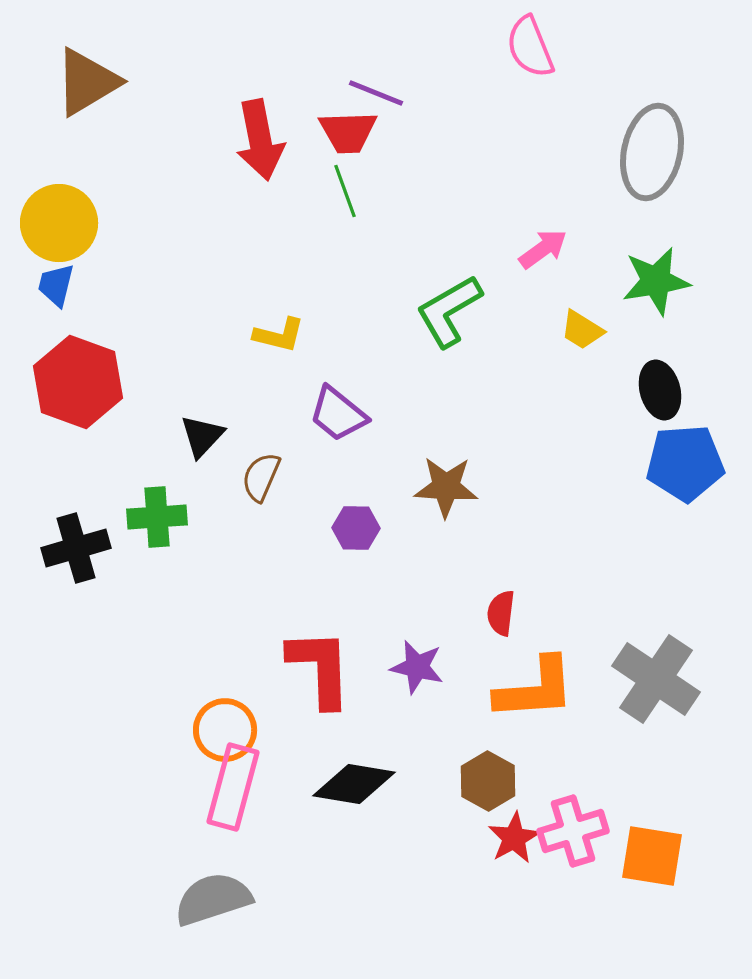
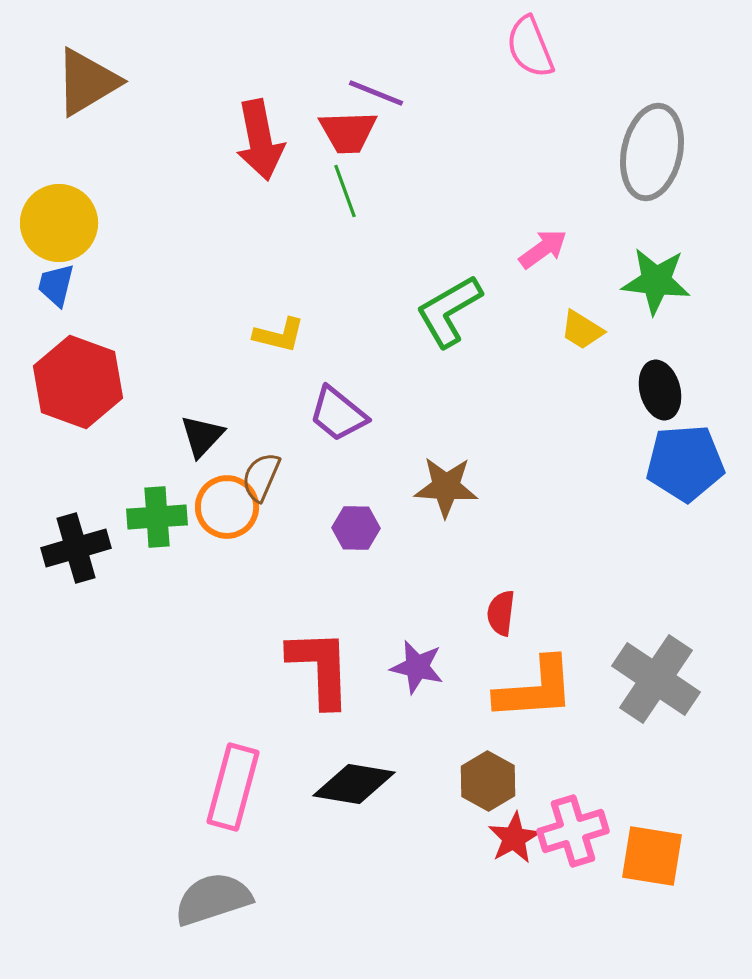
green star: rotated 16 degrees clockwise
orange circle: moved 2 px right, 223 px up
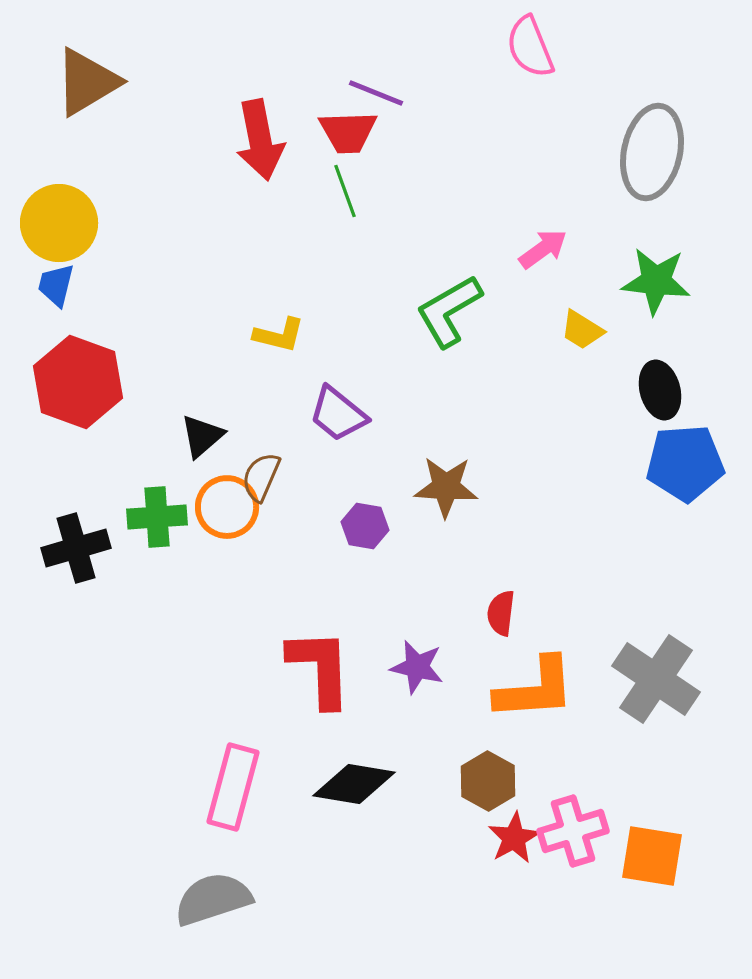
black triangle: rotated 6 degrees clockwise
purple hexagon: moved 9 px right, 2 px up; rotated 9 degrees clockwise
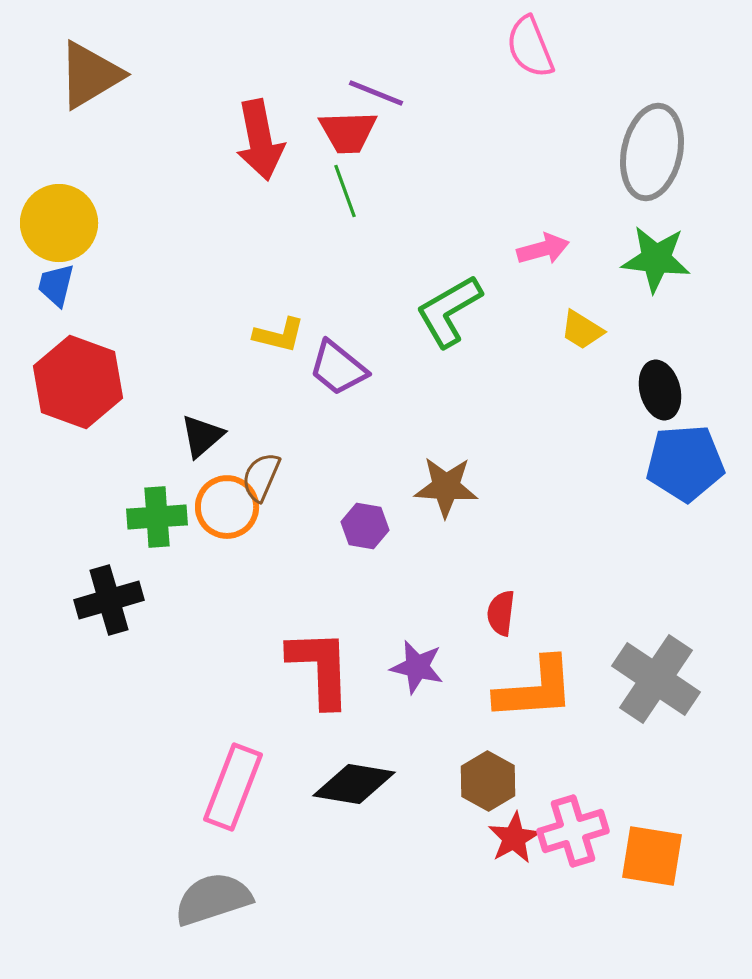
brown triangle: moved 3 px right, 7 px up
pink arrow: rotated 21 degrees clockwise
green star: moved 22 px up
purple trapezoid: moved 46 px up
black cross: moved 33 px right, 52 px down
pink rectangle: rotated 6 degrees clockwise
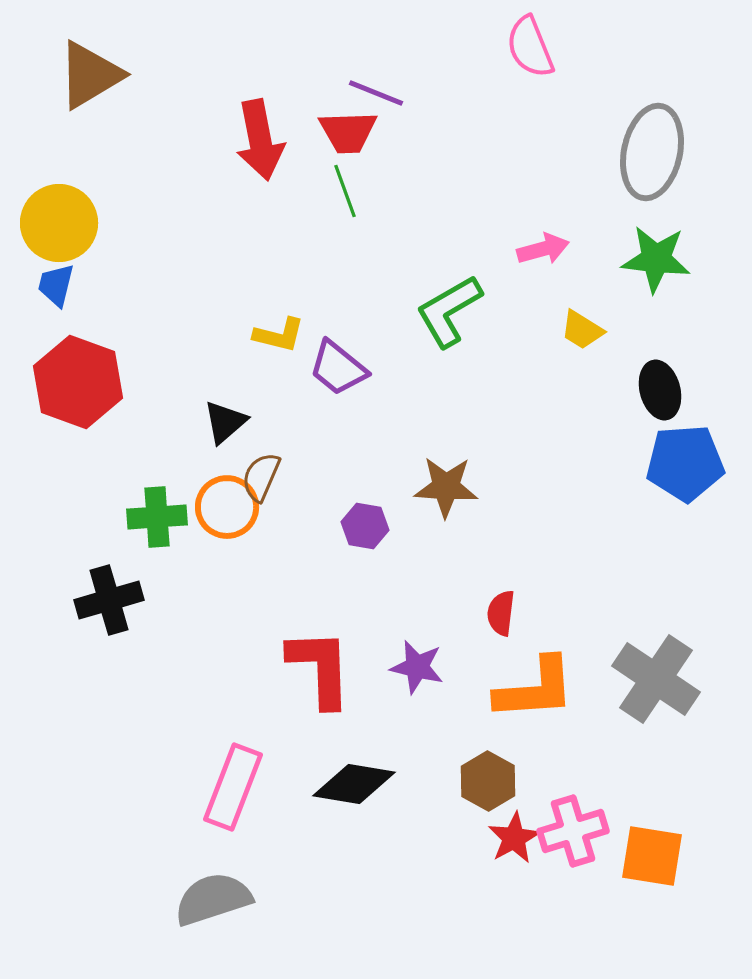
black triangle: moved 23 px right, 14 px up
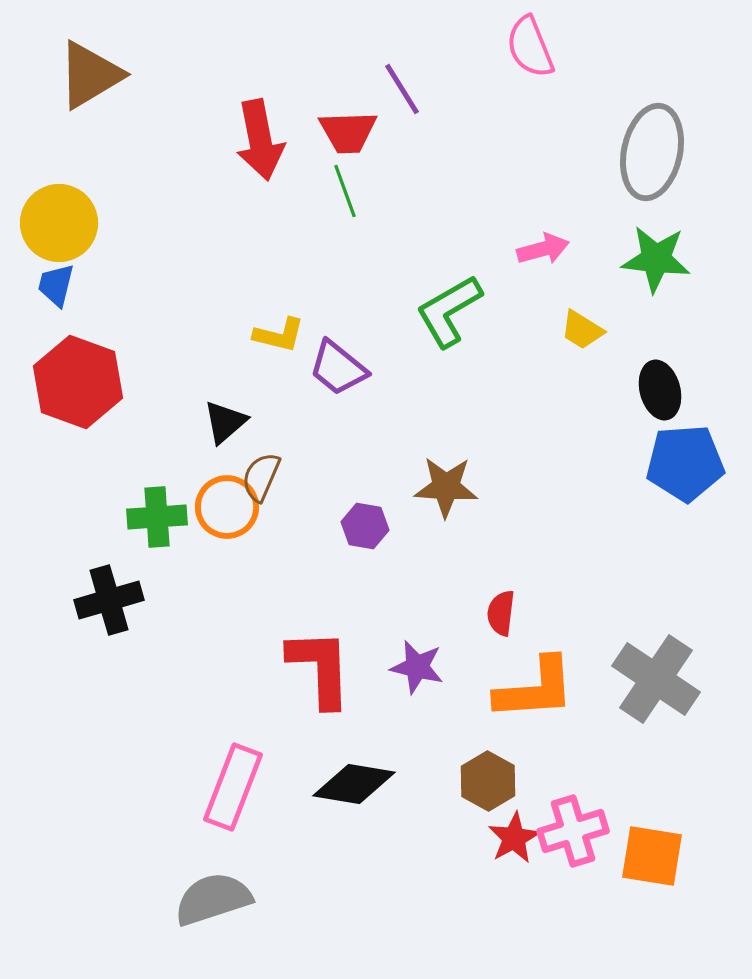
purple line: moved 26 px right, 4 px up; rotated 36 degrees clockwise
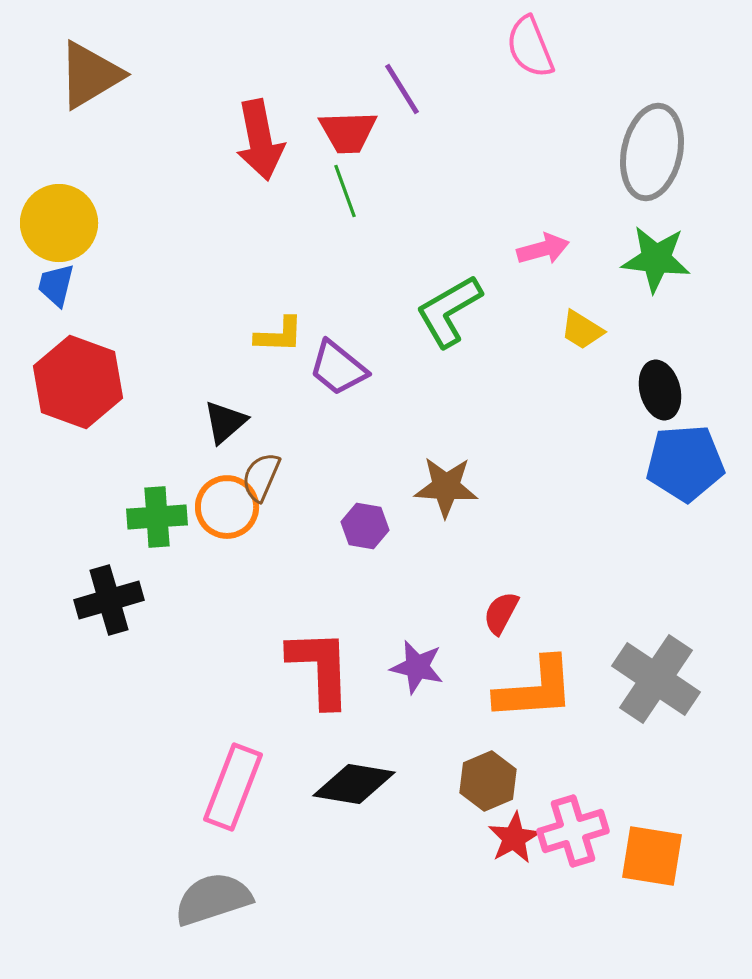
yellow L-shape: rotated 12 degrees counterclockwise
red semicircle: rotated 21 degrees clockwise
brown hexagon: rotated 8 degrees clockwise
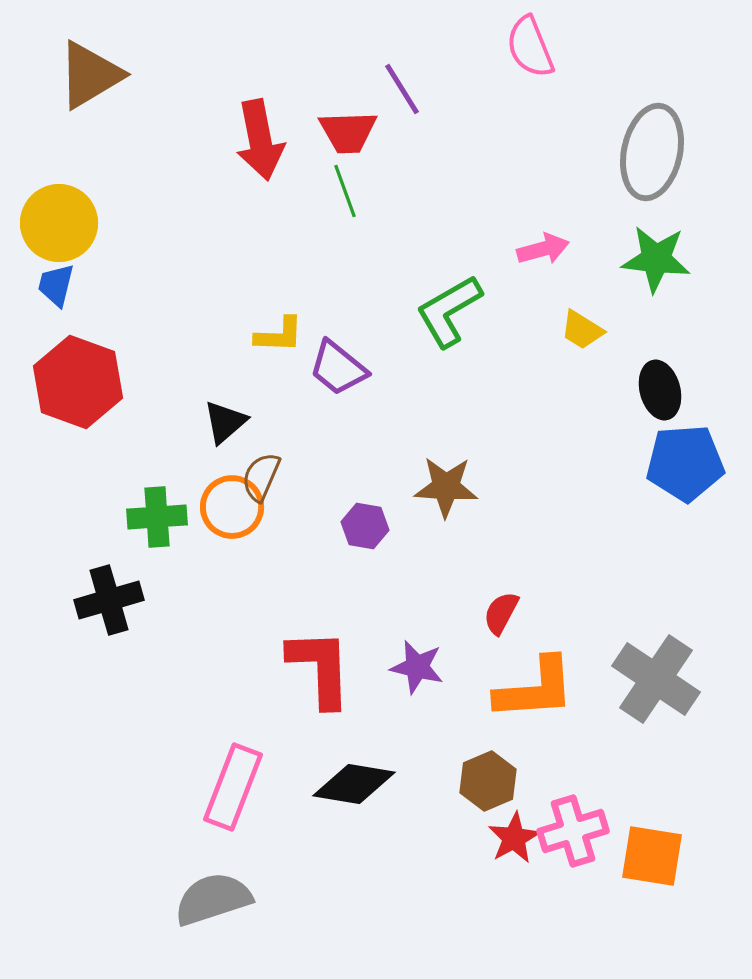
orange circle: moved 5 px right
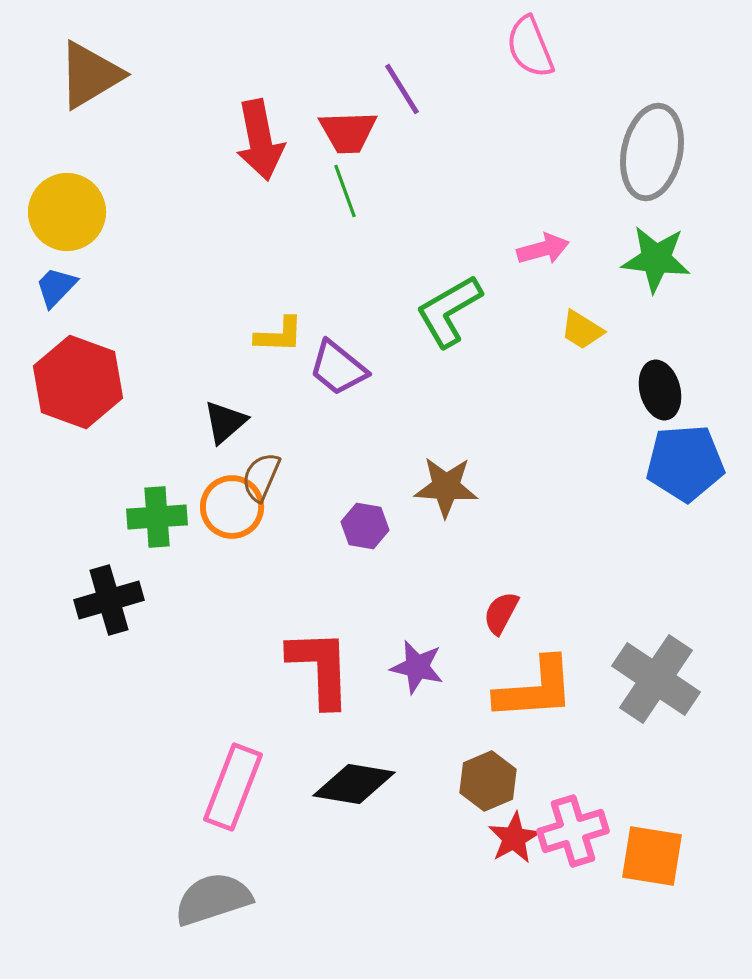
yellow circle: moved 8 px right, 11 px up
blue trapezoid: moved 2 px down; rotated 30 degrees clockwise
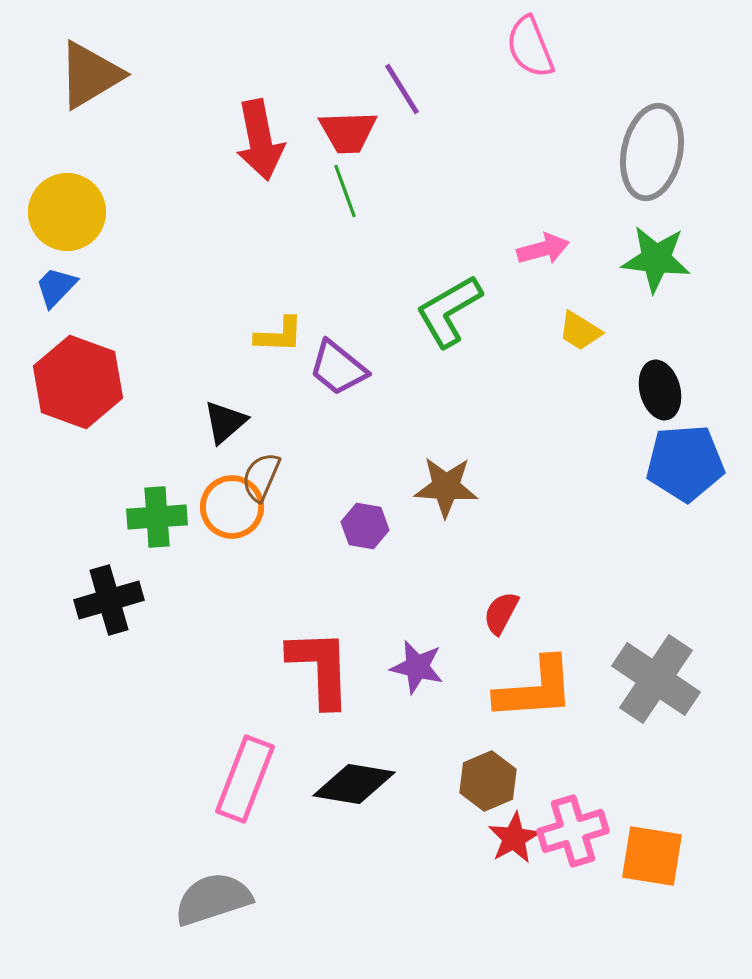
yellow trapezoid: moved 2 px left, 1 px down
pink rectangle: moved 12 px right, 8 px up
